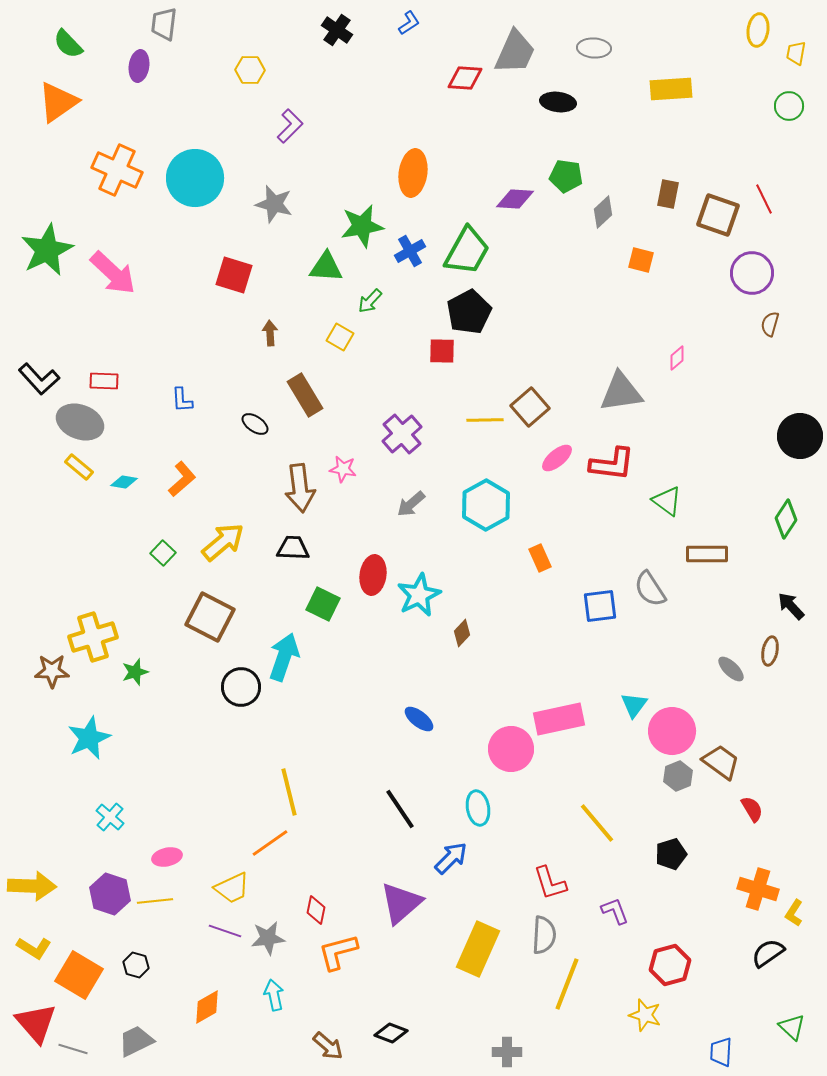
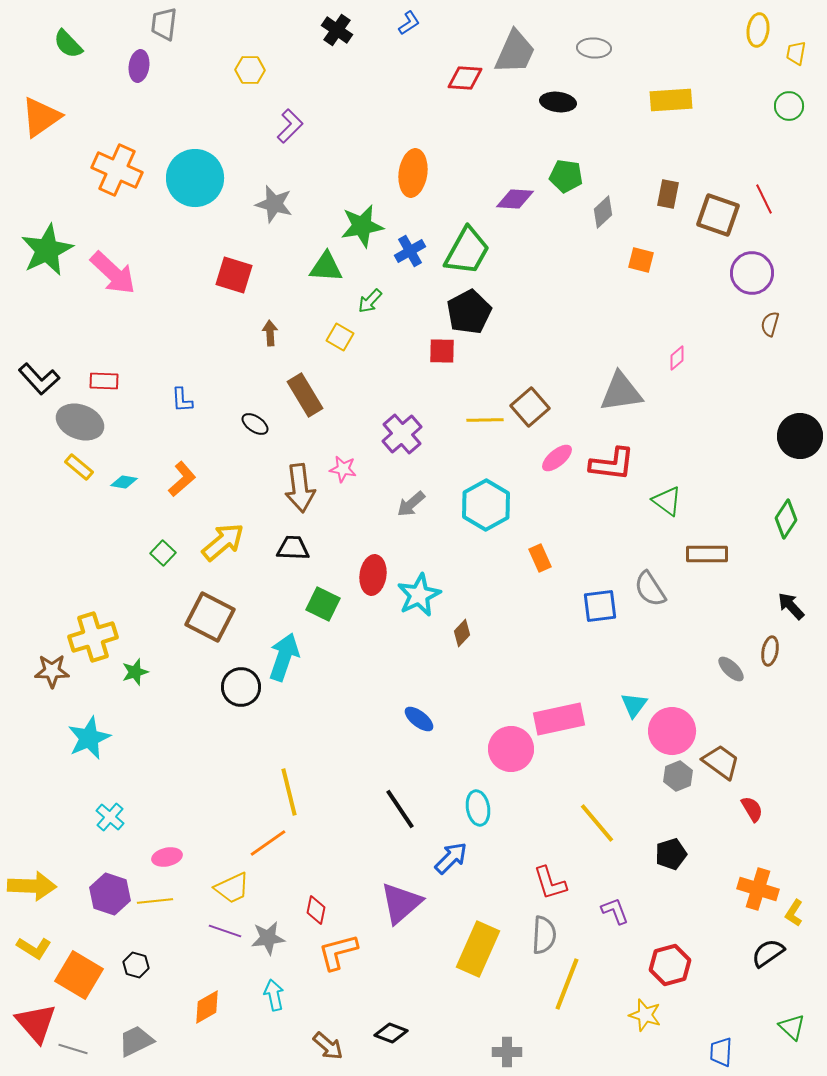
yellow rectangle at (671, 89): moved 11 px down
orange triangle at (58, 102): moved 17 px left, 15 px down
orange line at (270, 843): moved 2 px left
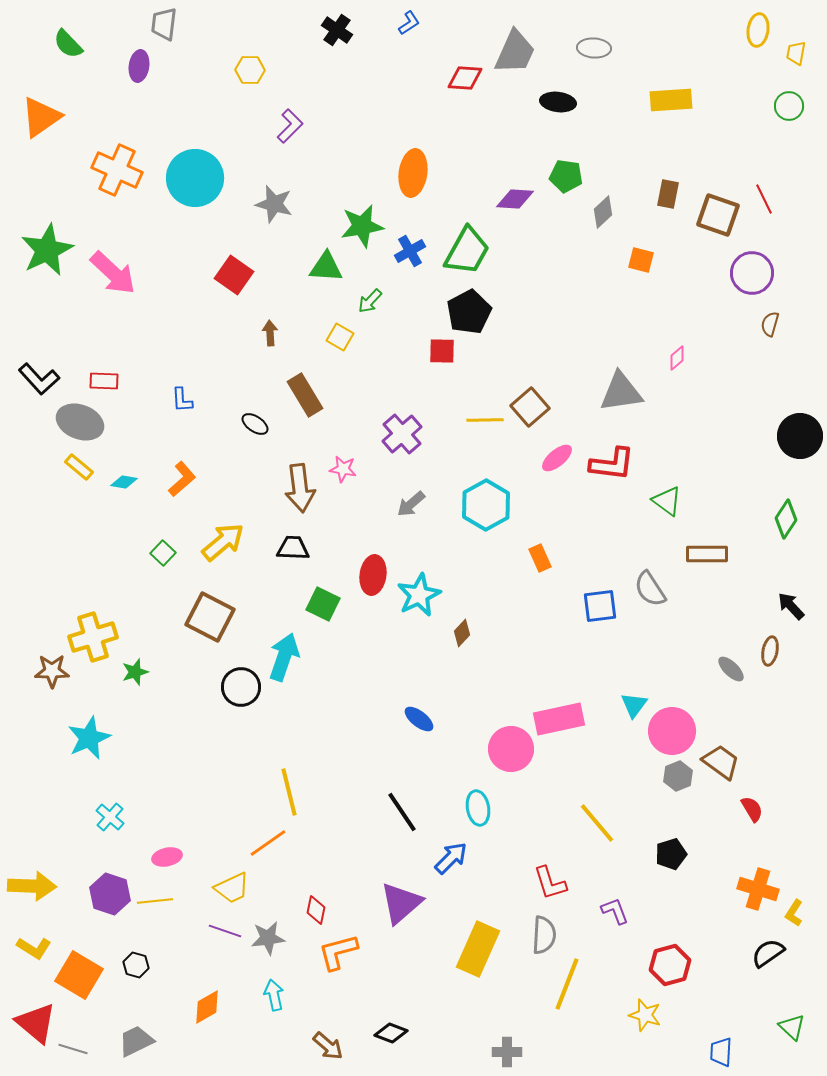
red square at (234, 275): rotated 18 degrees clockwise
black line at (400, 809): moved 2 px right, 3 px down
red triangle at (36, 1023): rotated 9 degrees counterclockwise
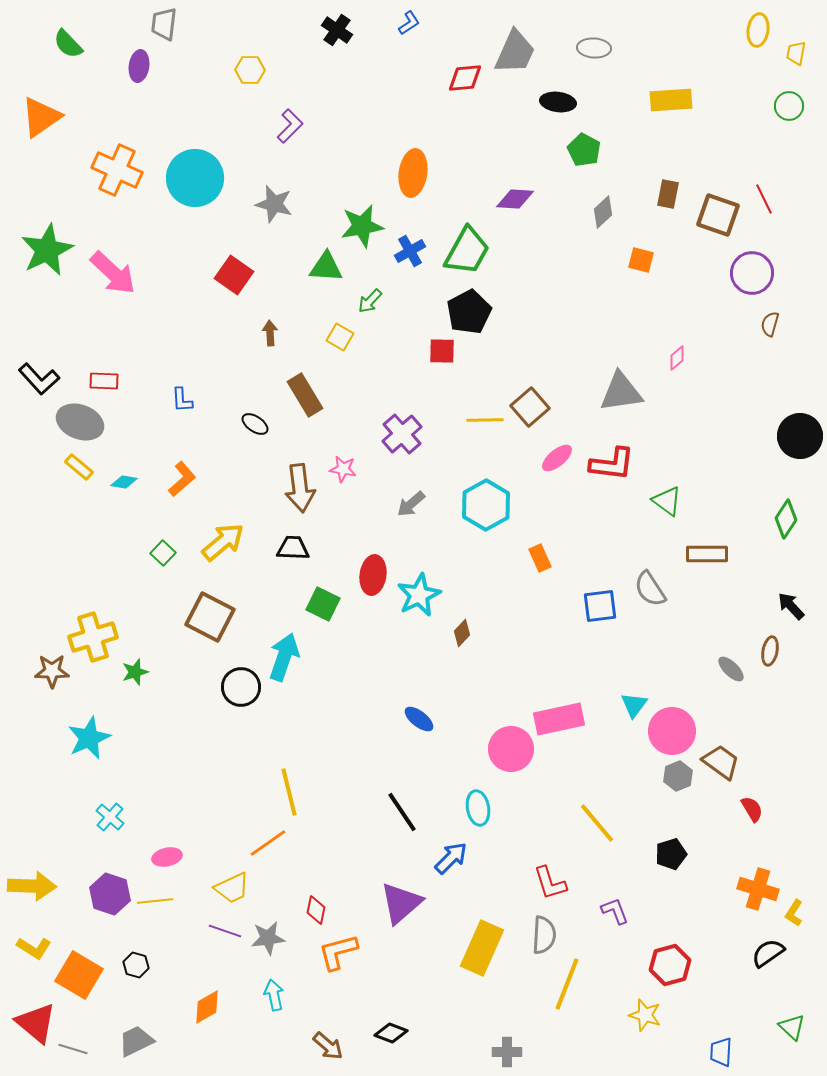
red diamond at (465, 78): rotated 9 degrees counterclockwise
green pentagon at (566, 176): moved 18 px right, 26 px up; rotated 20 degrees clockwise
yellow rectangle at (478, 949): moved 4 px right, 1 px up
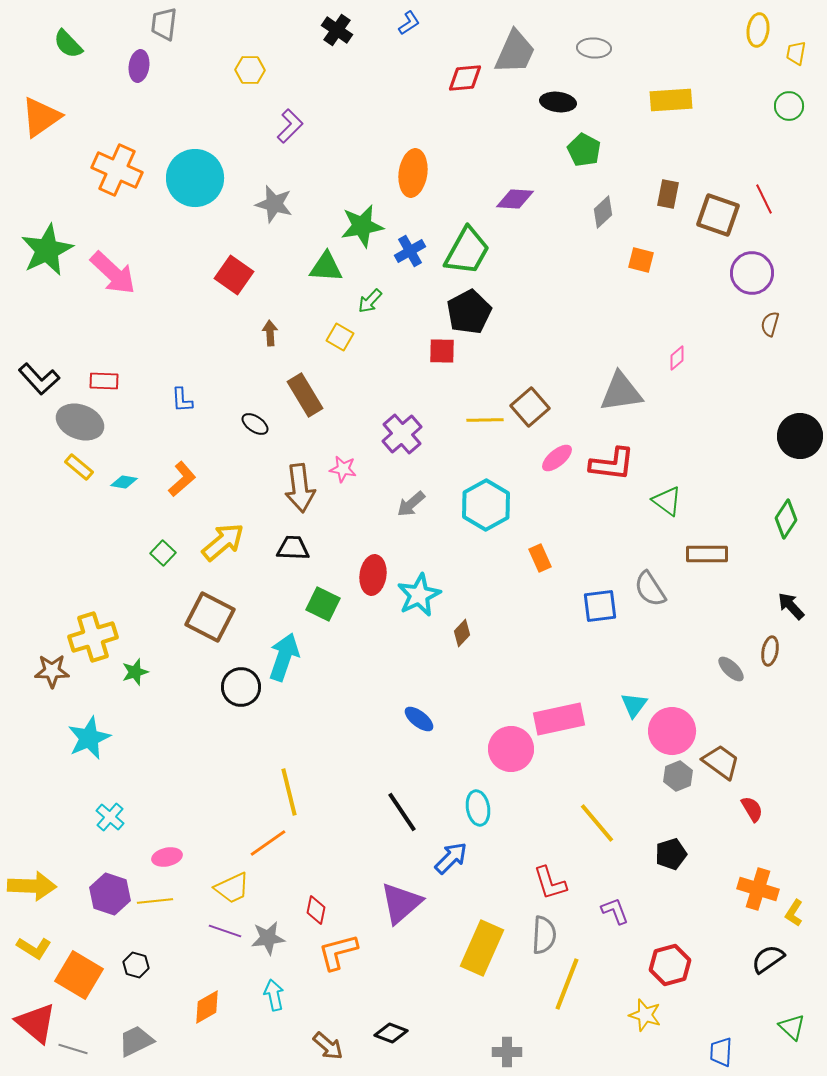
black semicircle at (768, 953): moved 6 px down
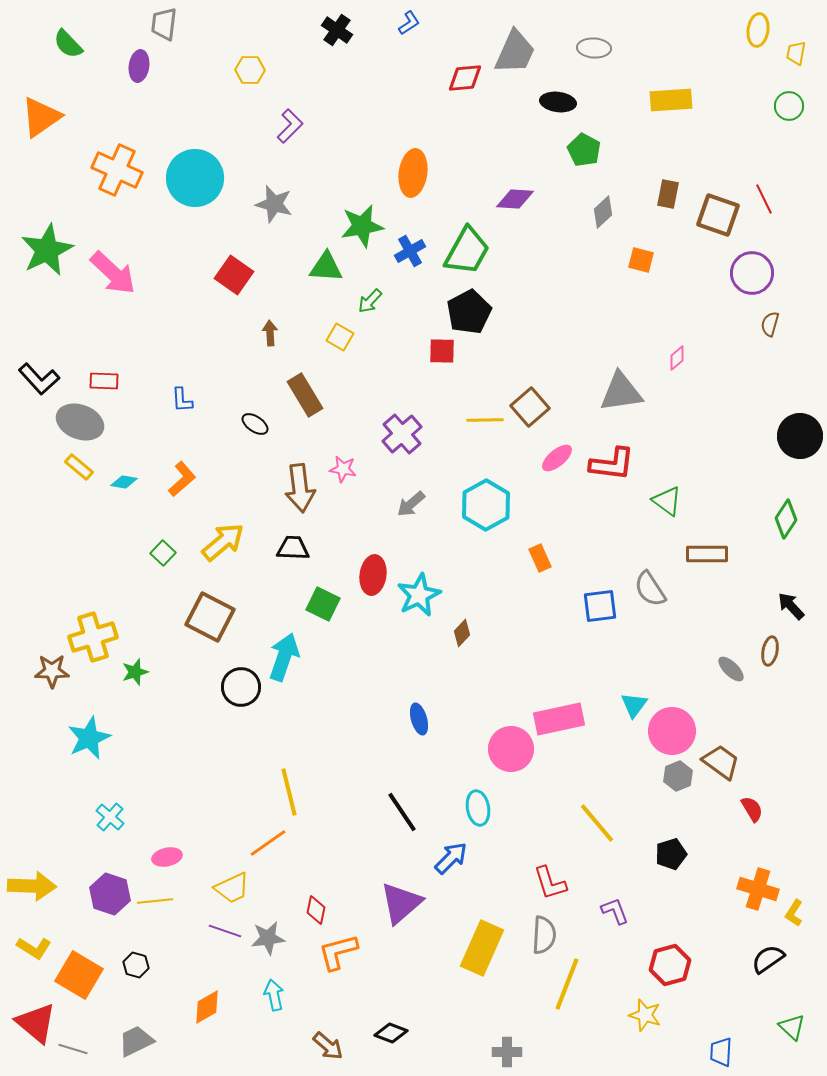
blue ellipse at (419, 719): rotated 36 degrees clockwise
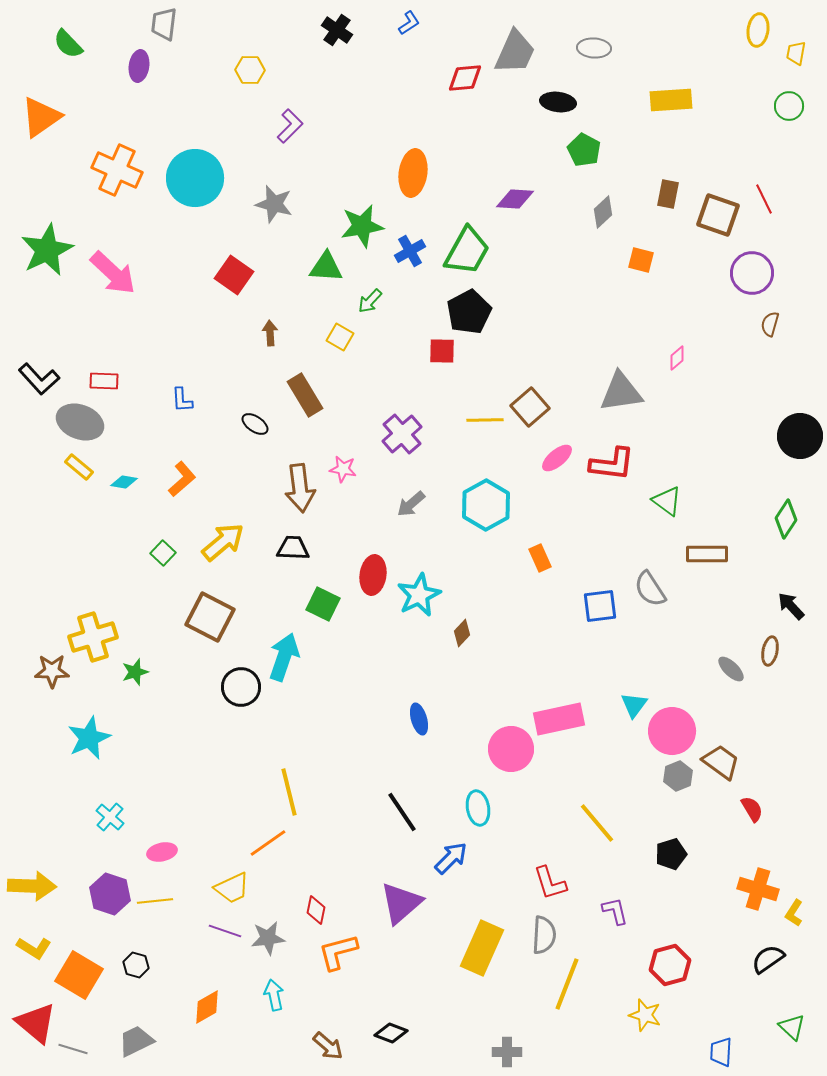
pink ellipse at (167, 857): moved 5 px left, 5 px up
purple L-shape at (615, 911): rotated 8 degrees clockwise
